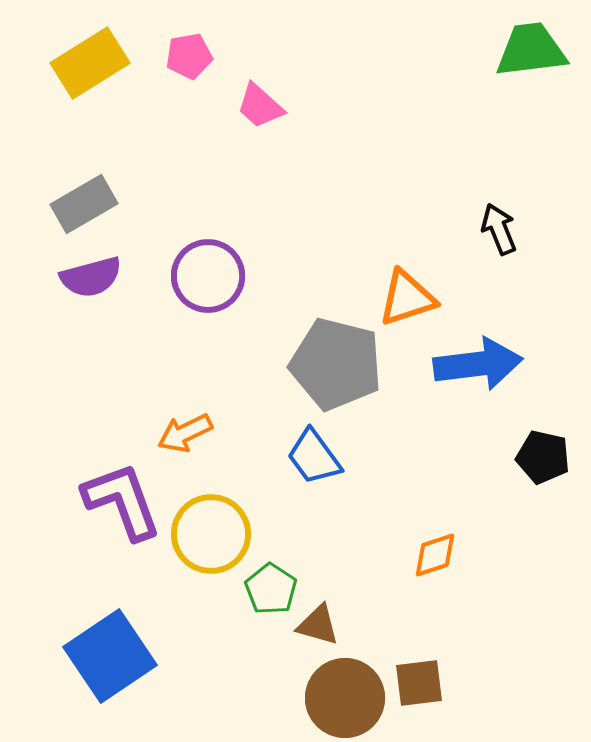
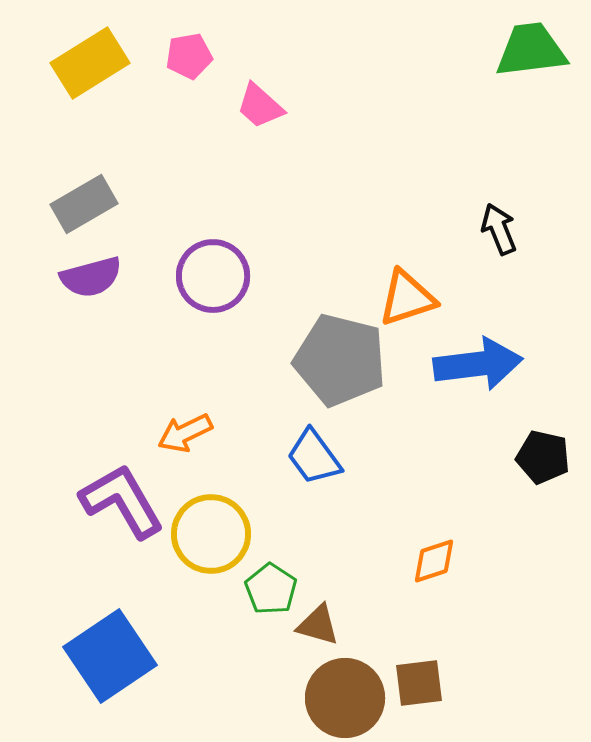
purple circle: moved 5 px right
gray pentagon: moved 4 px right, 4 px up
purple L-shape: rotated 10 degrees counterclockwise
orange diamond: moved 1 px left, 6 px down
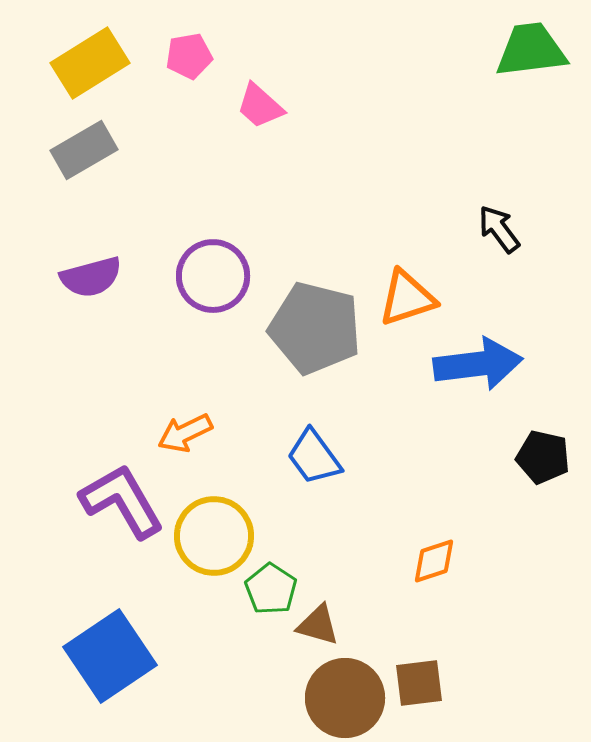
gray rectangle: moved 54 px up
black arrow: rotated 15 degrees counterclockwise
gray pentagon: moved 25 px left, 32 px up
yellow circle: moved 3 px right, 2 px down
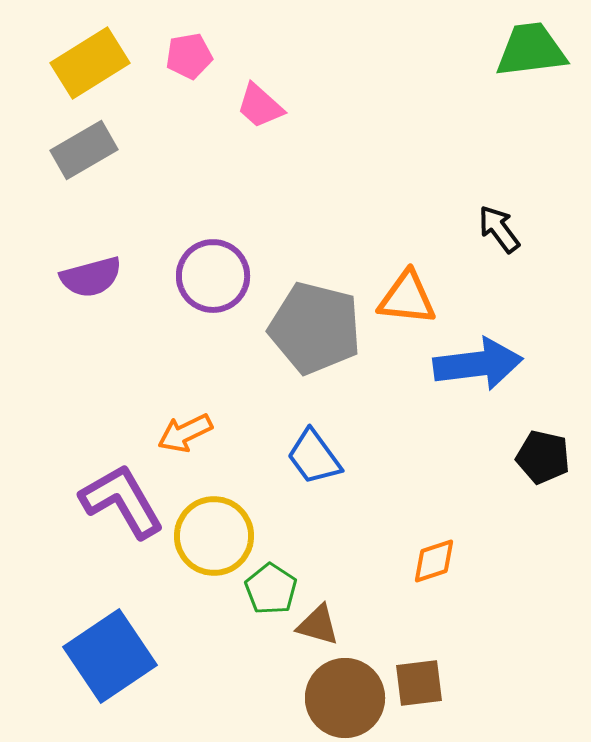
orange triangle: rotated 24 degrees clockwise
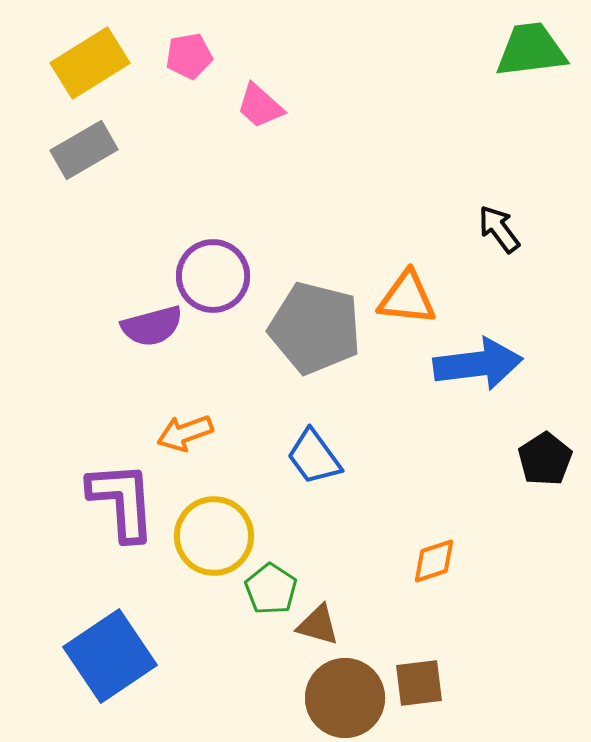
purple semicircle: moved 61 px right, 49 px down
orange arrow: rotated 6 degrees clockwise
black pentagon: moved 2 px right, 2 px down; rotated 26 degrees clockwise
purple L-shape: rotated 26 degrees clockwise
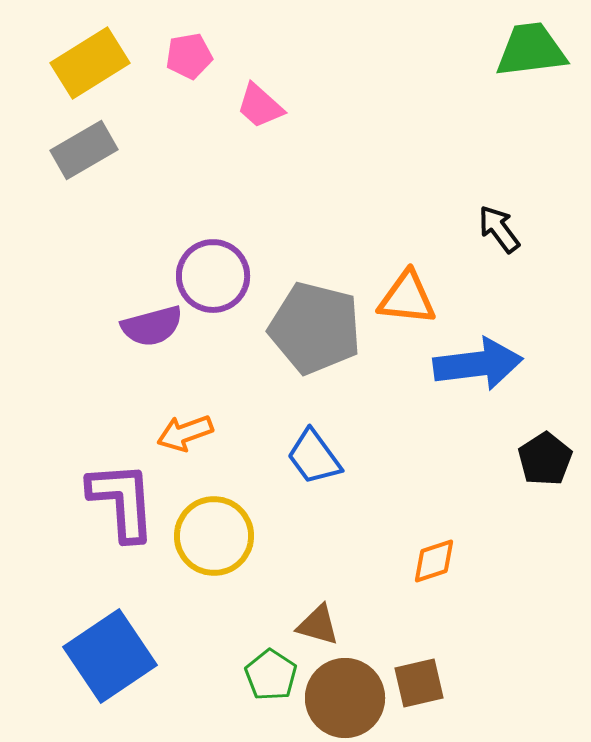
green pentagon: moved 86 px down
brown square: rotated 6 degrees counterclockwise
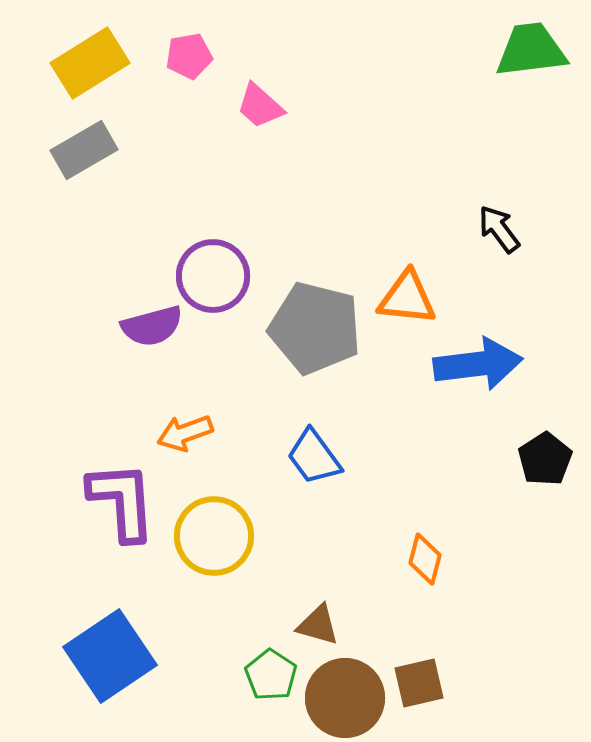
orange diamond: moved 9 px left, 2 px up; rotated 57 degrees counterclockwise
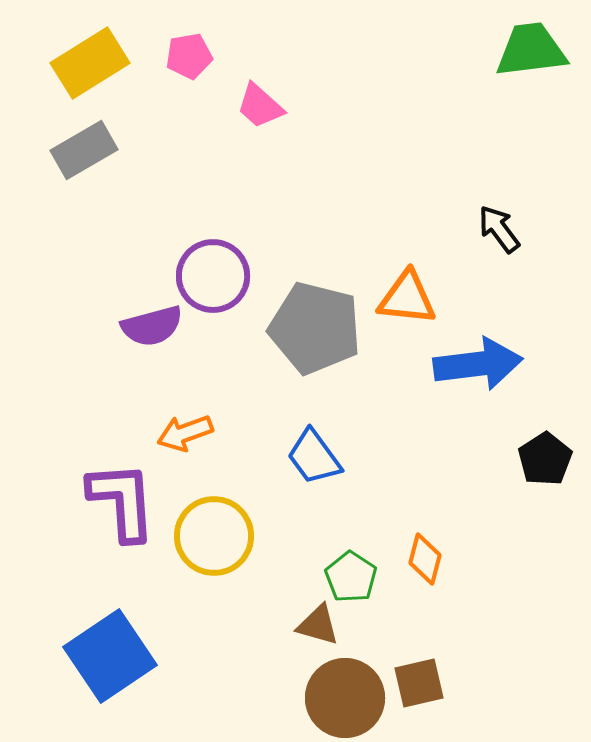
green pentagon: moved 80 px right, 98 px up
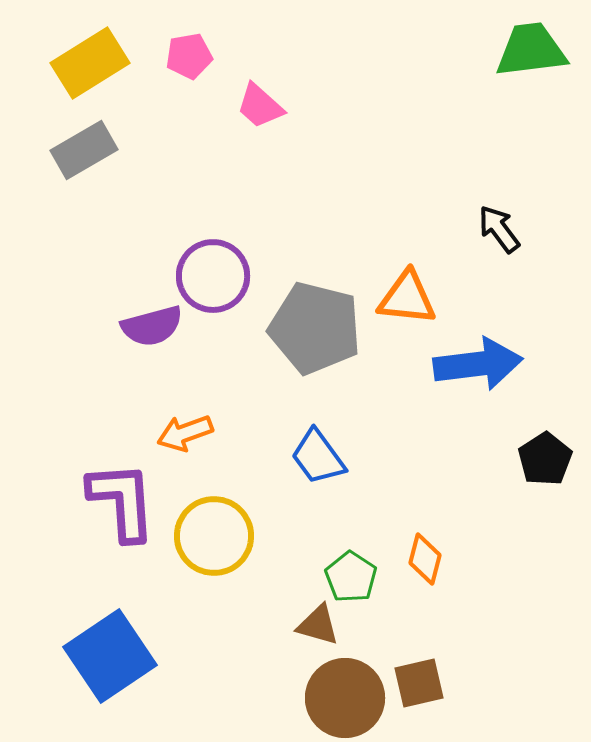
blue trapezoid: moved 4 px right
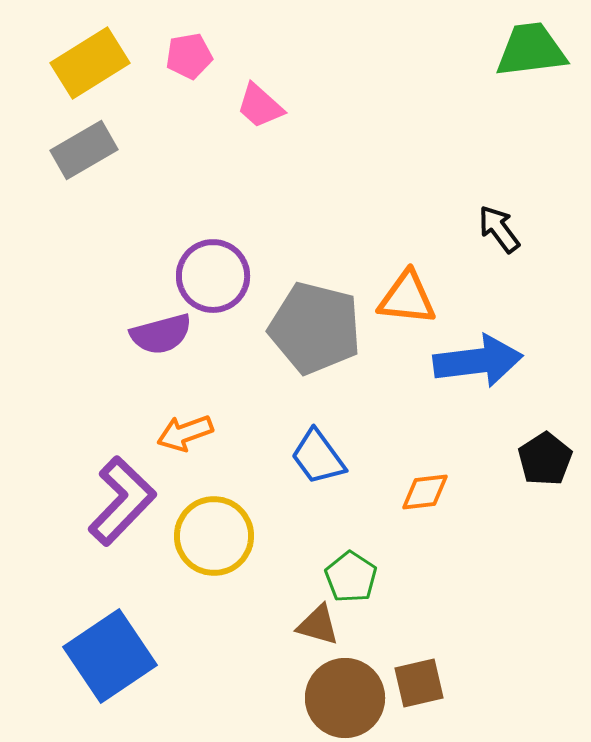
purple semicircle: moved 9 px right, 8 px down
blue arrow: moved 3 px up
purple L-shape: rotated 48 degrees clockwise
orange diamond: moved 67 px up; rotated 69 degrees clockwise
